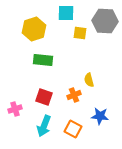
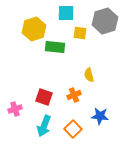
gray hexagon: rotated 20 degrees counterclockwise
green rectangle: moved 12 px right, 13 px up
yellow semicircle: moved 5 px up
orange square: rotated 18 degrees clockwise
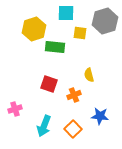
red square: moved 5 px right, 13 px up
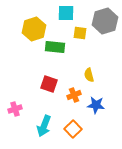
blue star: moved 4 px left, 11 px up
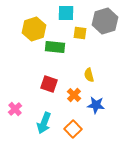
orange cross: rotated 24 degrees counterclockwise
pink cross: rotated 24 degrees counterclockwise
cyan arrow: moved 3 px up
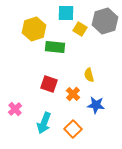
yellow square: moved 4 px up; rotated 24 degrees clockwise
orange cross: moved 1 px left, 1 px up
